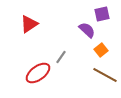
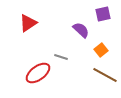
purple square: moved 1 px right
red triangle: moved 1 px left, 1 px up
purple semicircle: moved 6 px left
gray line: rotated 72 degrees clockwise
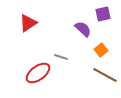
purple semicircle: moved 2 px right, 1 px up
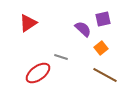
purple square: moved 5 px down
orange square: moved 2 px up
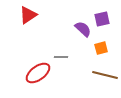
purple square: moved 1 px left
red triangle: moved 8 px up
orange square: rotated 24 degrees clockwise
gray line: rotated 16 degrees counterclockwise
brown line: rotated 15 degrees counterclockwise
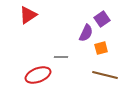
purple square: rotated 21 degrees counterclockwise
purple semicircle: moved 3 px right, 4 px down; rotated 72 degrees clockwise
red ellipse: moved 2 px down; rotated 15 degrees clockwise
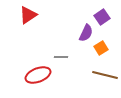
purple square: moved 2 px up
orange square: rotated 16 degrees counterclockwise
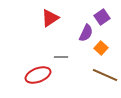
red triangle: moved 22 px right, 3 px down
orange square: rotated 16 degrees counterclockwise
brown line: rotated 10 degrees clockwise
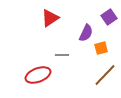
purple square: moved 7 px right
orange square: rotated 32 degrees clockwise
gray line: moved 1 px right, 2 px up
brown line: rotated 70 degrees counterclockwise
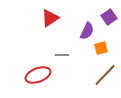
purple semicircle: moved 1 px right, 2 px up
